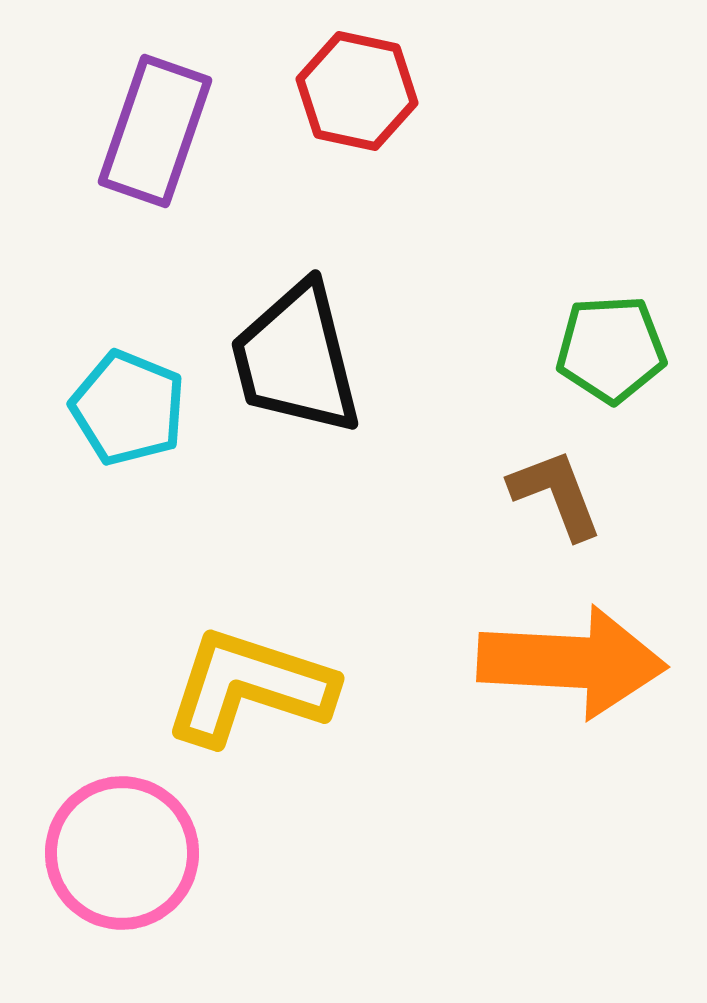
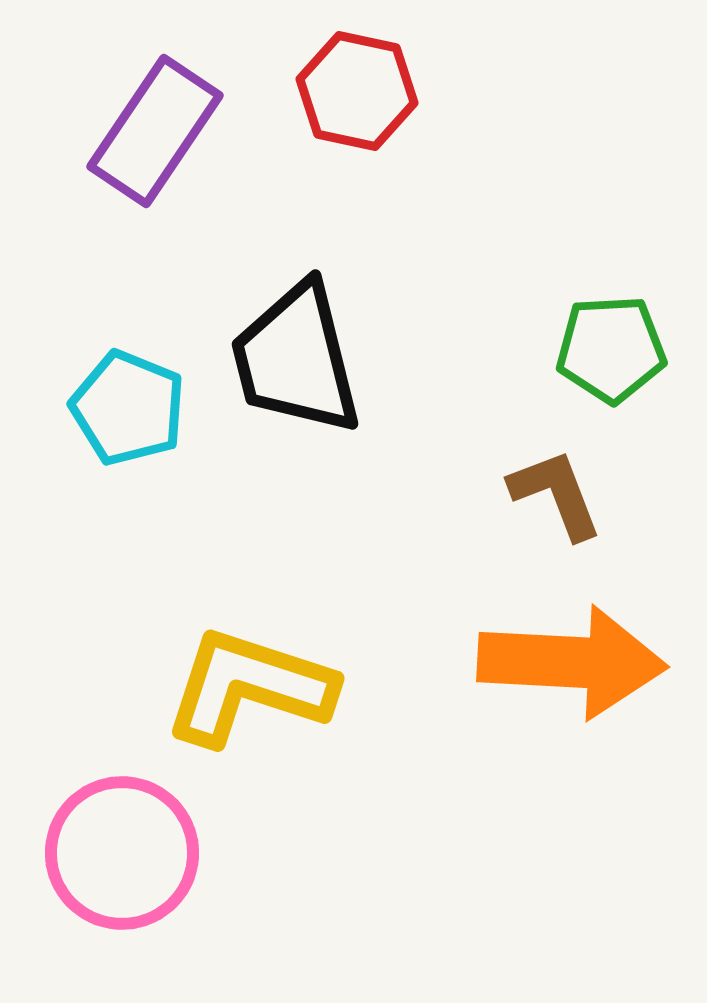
purple rectangle: rotated 15 degrees clockwise
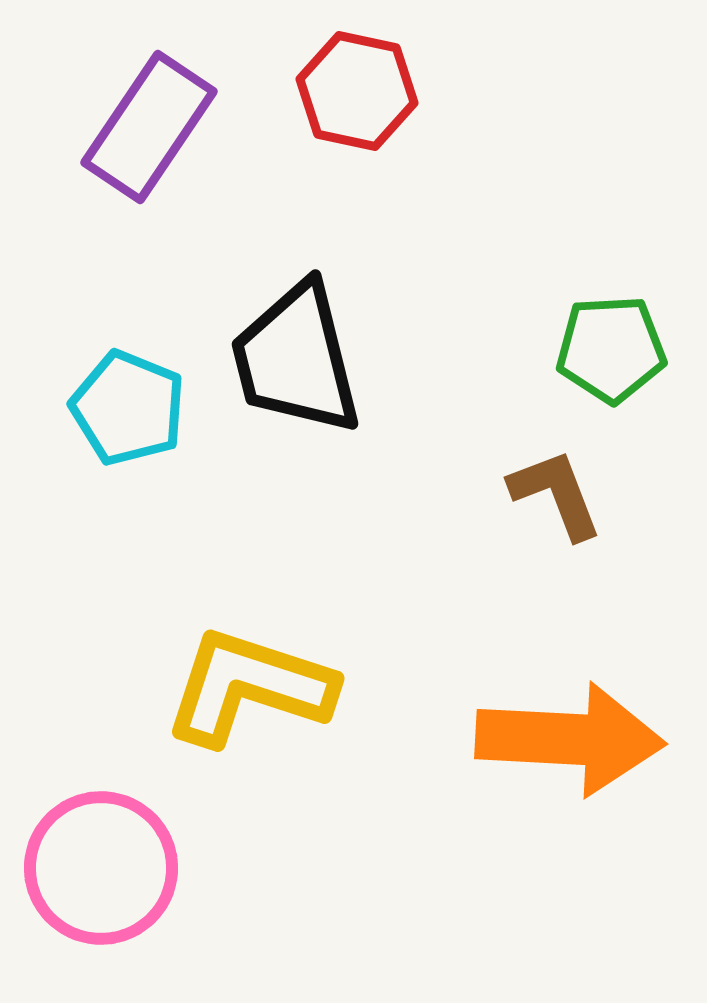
purple rectangle: moved 6 px left, 4 px up
orange arrow: moved 2 px left, 77 px down
pink circle: moved 21 px left, 15 px down
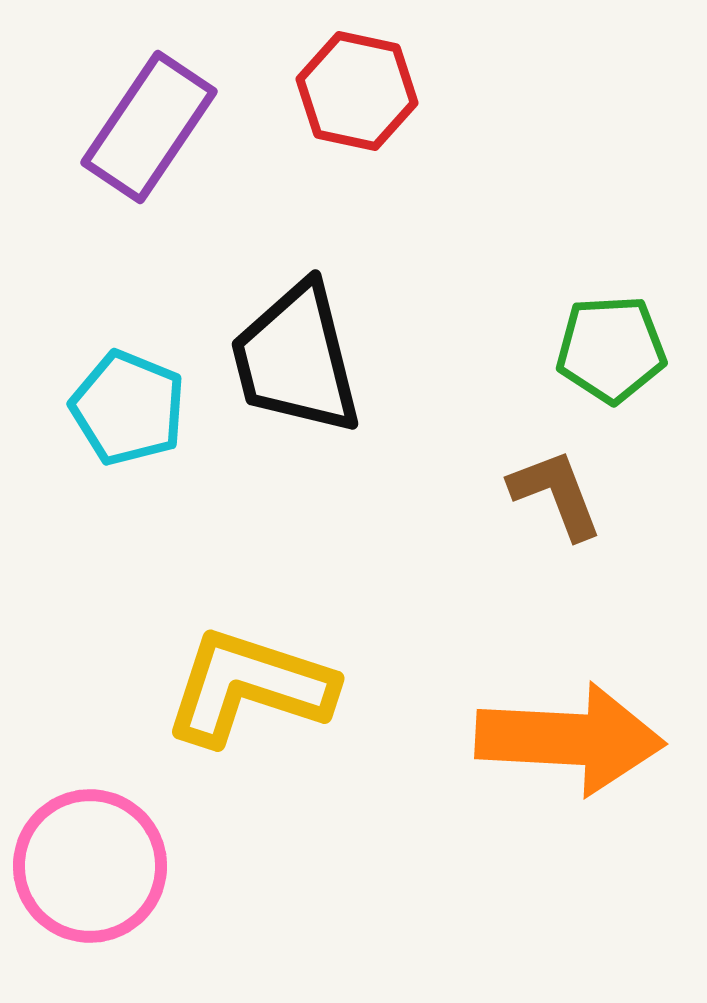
pink circle: moved 11 px left, 2 px up
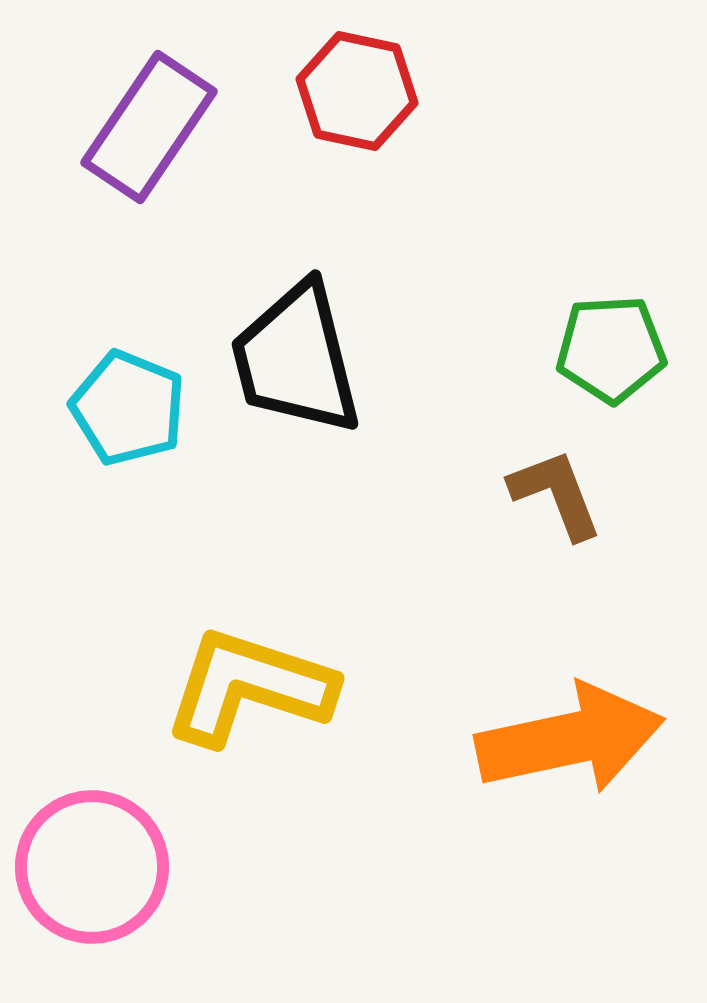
orange arrow: rotated 15 degrees counterclockwise
pink circle: moved 2 px right, 1 px down
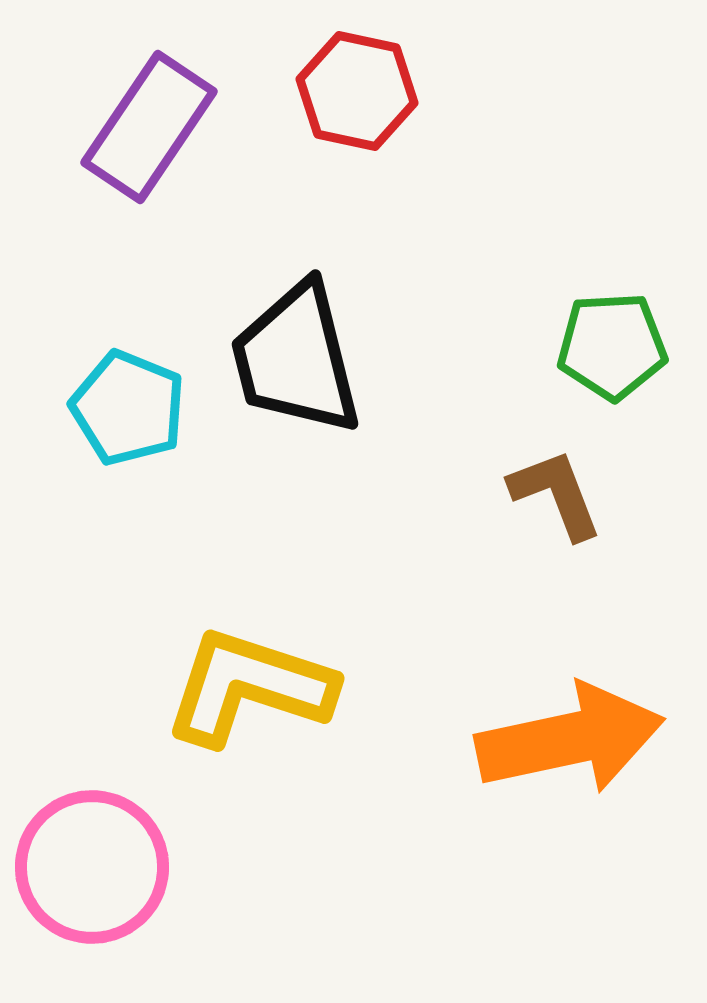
green pentagon: moved 1 px right, 3 px up
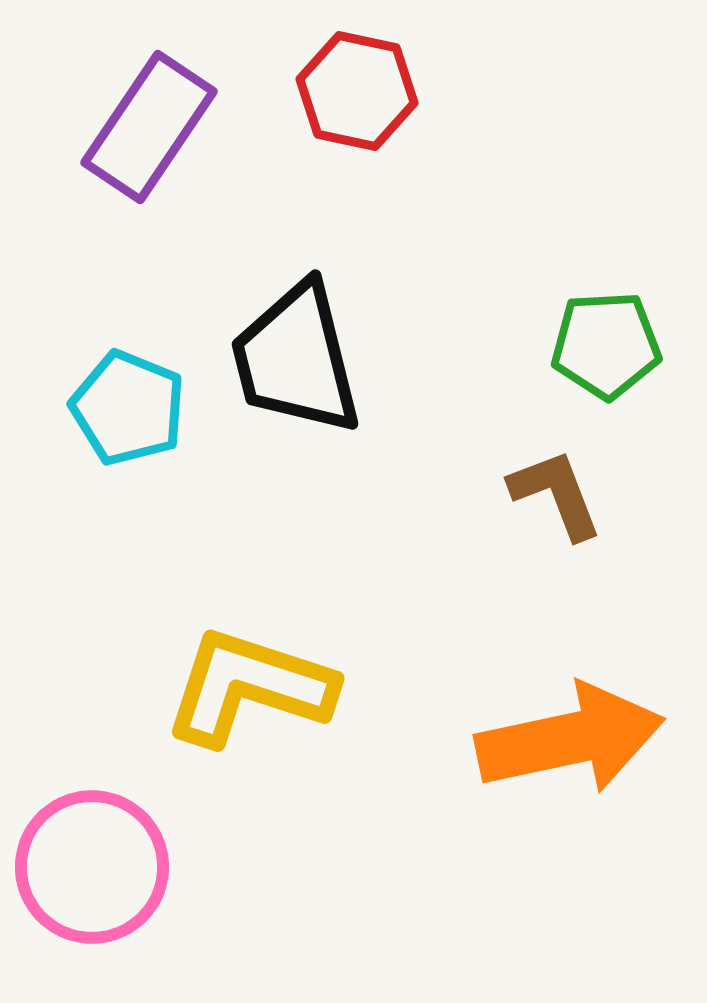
green pentagon: moved 6 px left, 1 px up
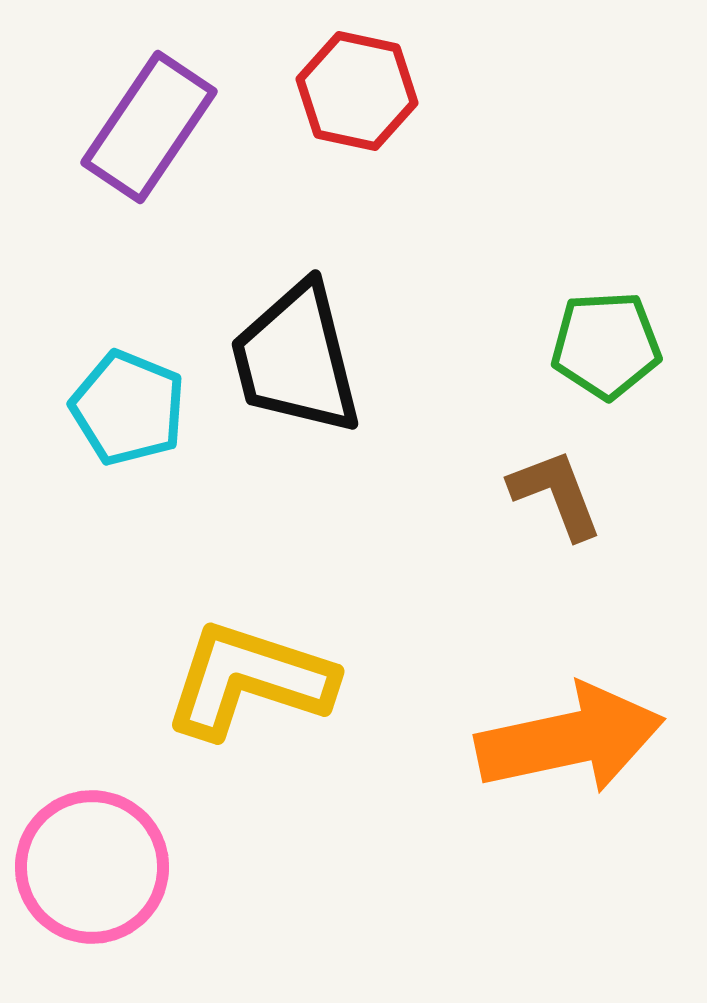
yellow L-shape: moved 7 px up
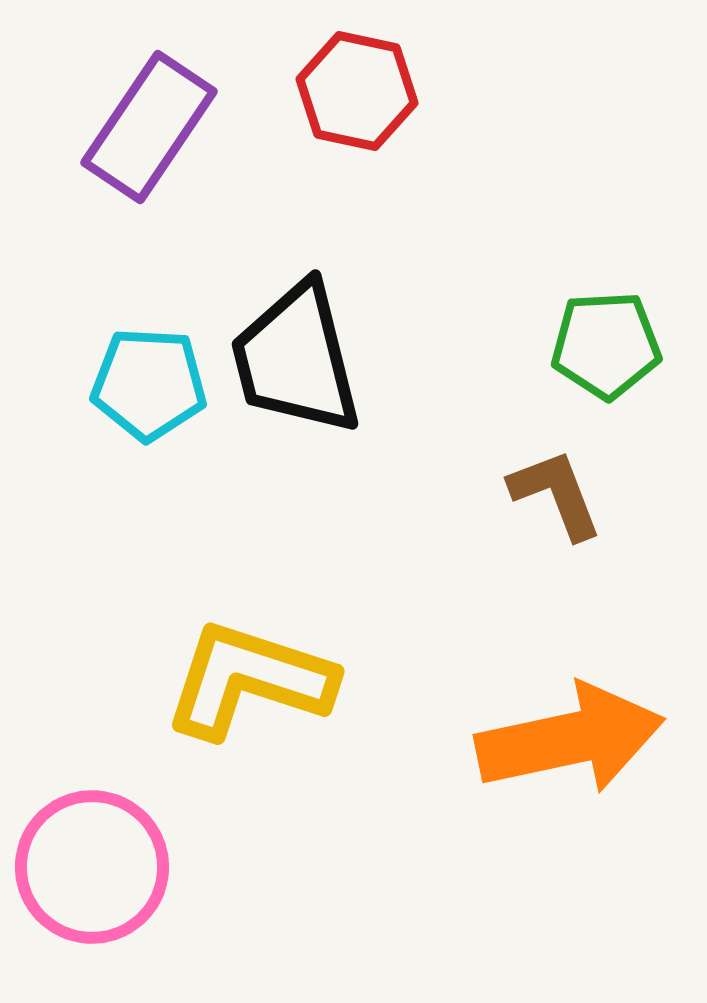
cyan pentagon: moved 21 px right, 24 px up; rotated 19 degrees counterclockwise
